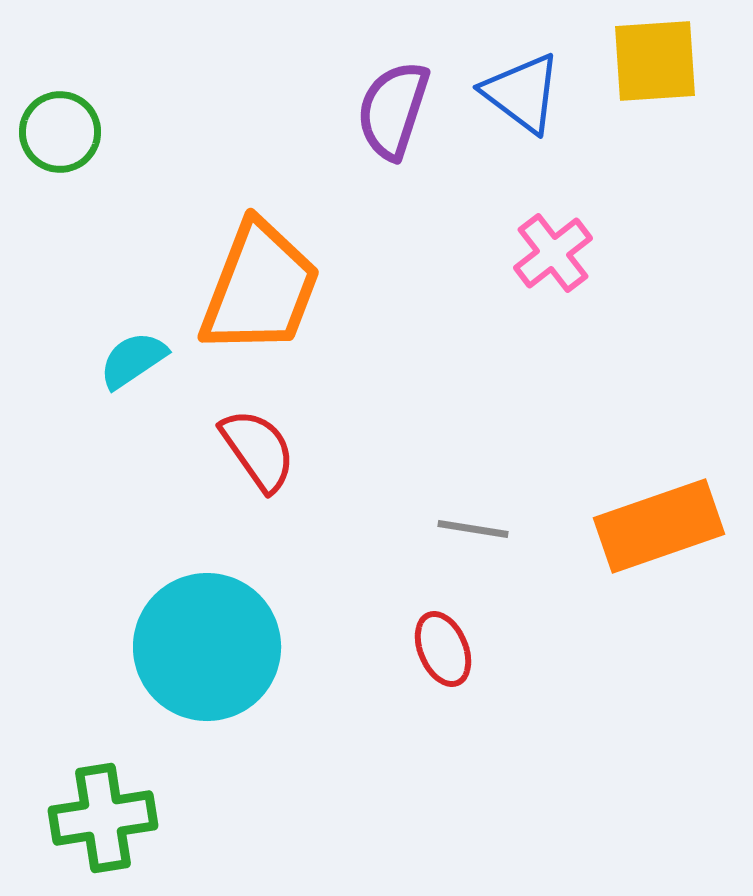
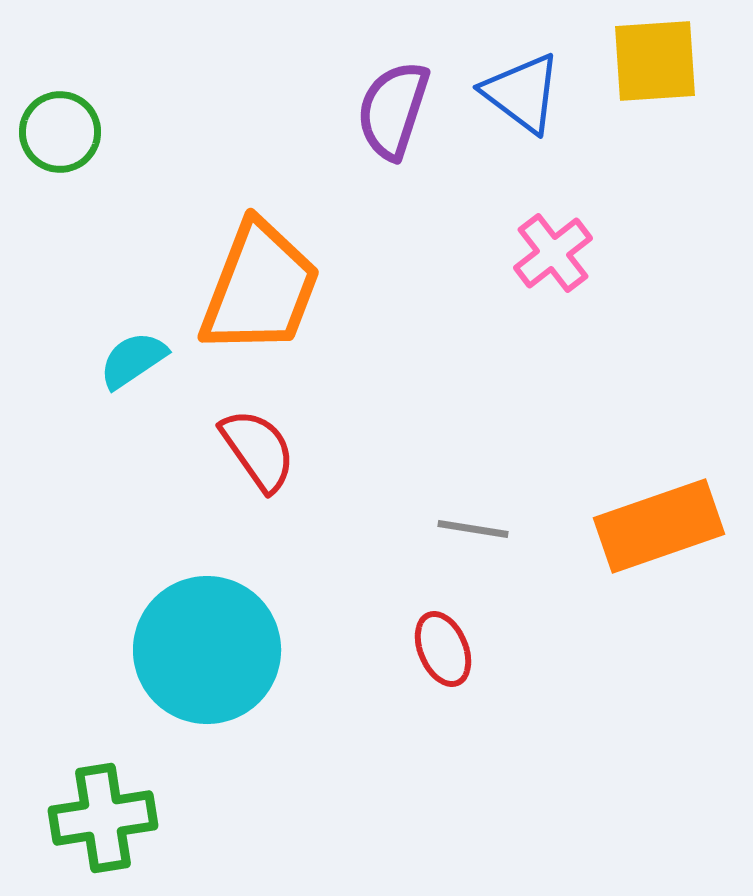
cyan circle: moved 3 px down
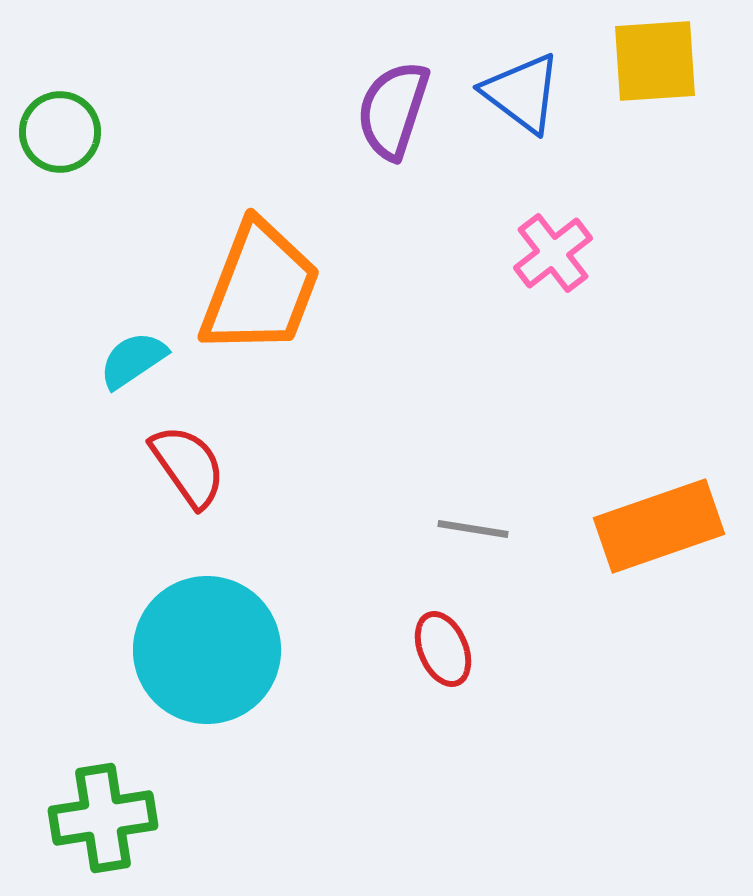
red semicircle: moved 70 px left, 16 px down
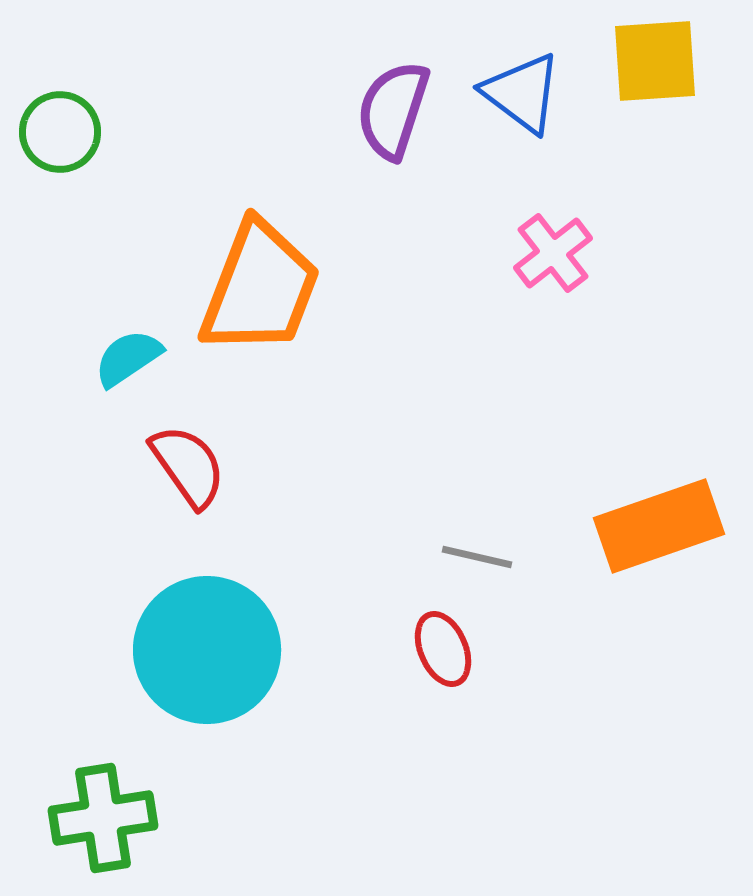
cyan semicircle: moved 5 px left, 2 px up
gray line: moved 4 px right, 28 px down; rotated 4 degrees clockwise
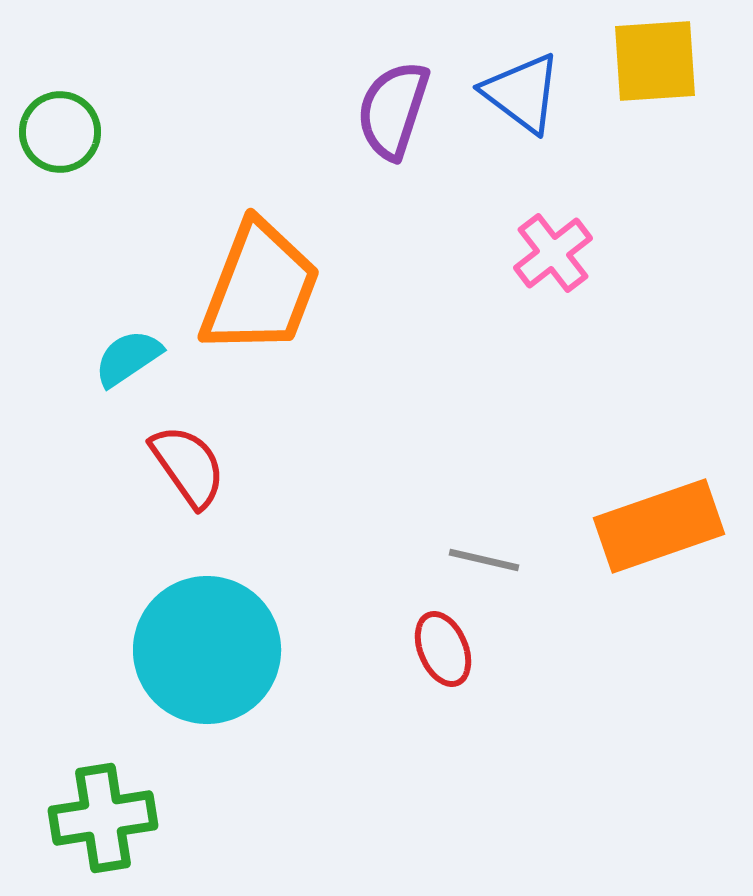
gray line: moved 7 px right, 3 px down
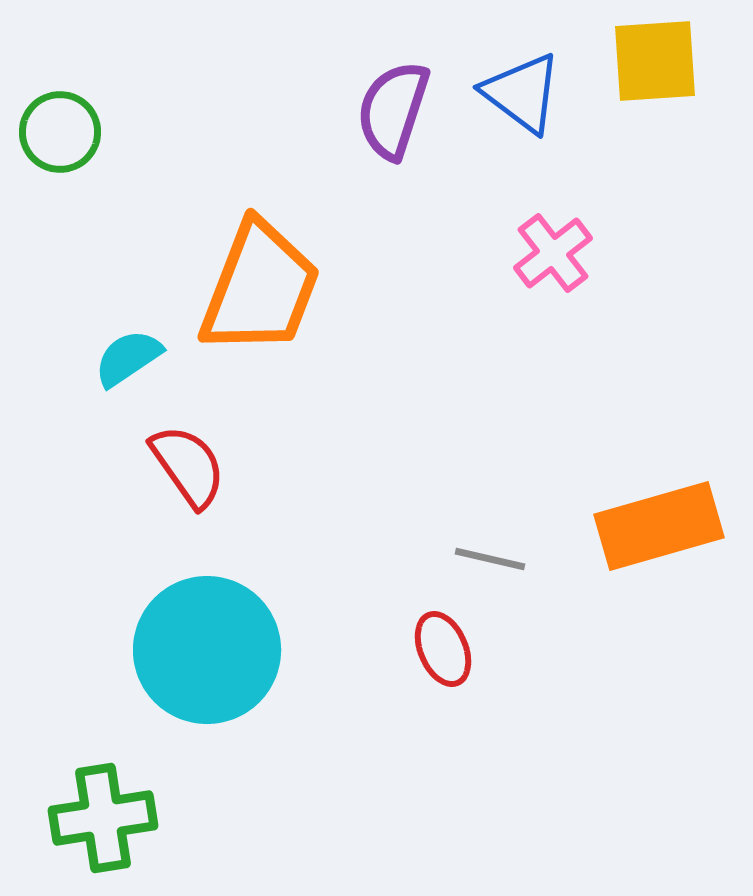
orange rectangle: rotated 3 degrees clockwise
gray line: moved 6 px right, 1 px up
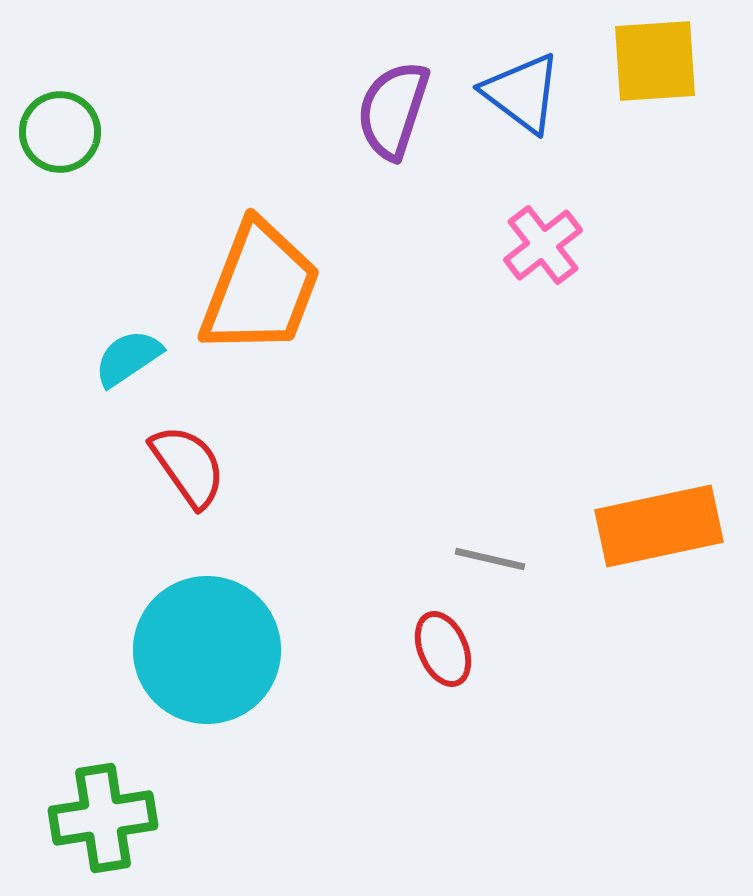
pink cross: moved 10 px left, 8 px up
orange rectangle: rotated 4 degrees clockwise
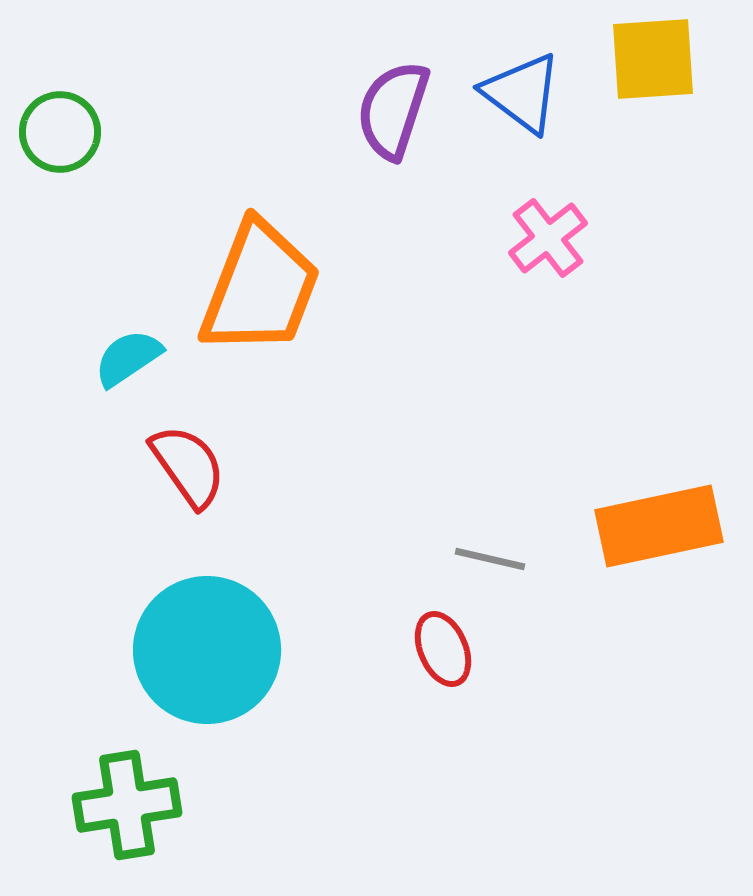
yellow square: moved 2 px left, 2 px up
pink cross: moved 5 px right, 7 px up
green cross: moved 24 px right, 13 px up
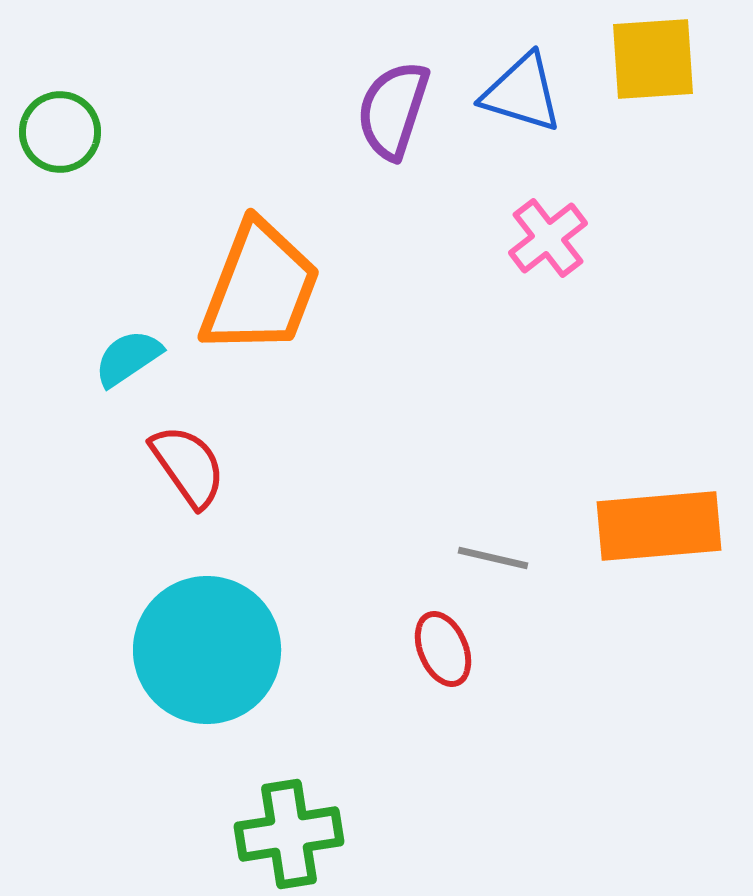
blue triangle: rotated 20 degrees counterclockwise
orange rectangle: rotated 7 degrees clockwise
gray line: moved 3 px right, 1 px up
green cross: moved 162 px right, 29 px down
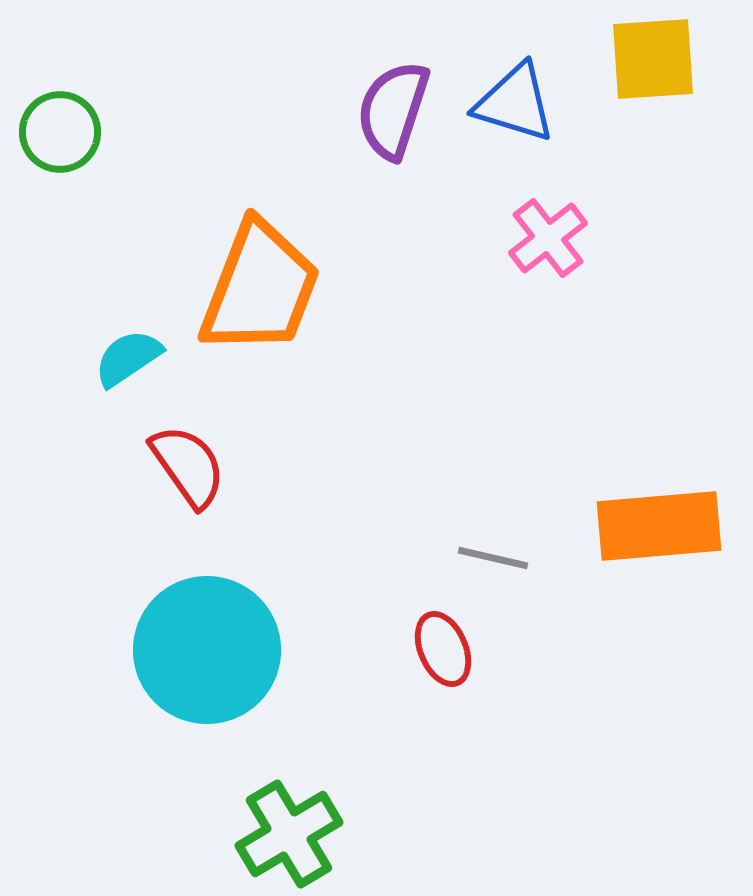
blue triangle: moved 7 px left, 10 px down
green cross: rotated 22 degrees counterclockwise
